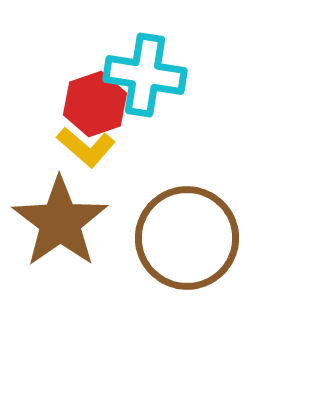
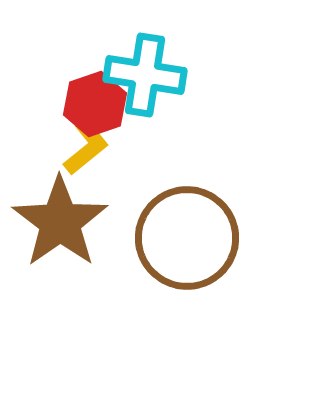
yellow L-shape: rotated 80 degrees counterclockwise
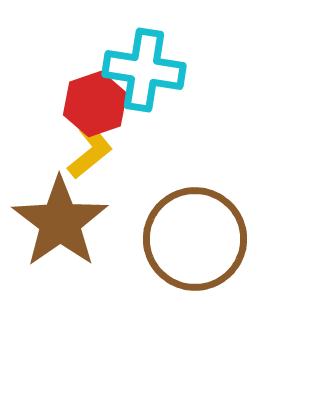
cyan cross: moved 1 px left, 5 px up
yellow L-shape: moved 4 px right, 4 px down
brown circle: moved 8 px right, 1 px down
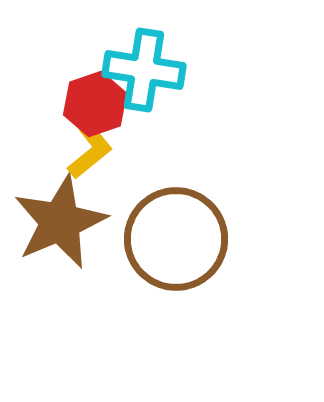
brown star: rotated 12 degrees clockwise
brown circle: moved 19 px left
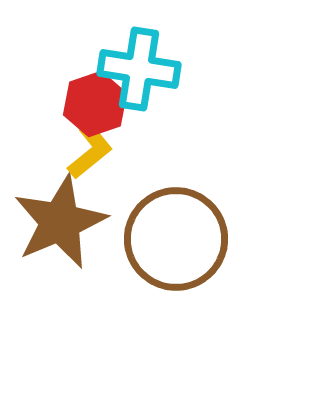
cyan cross: moved 5 px left, 1 px up
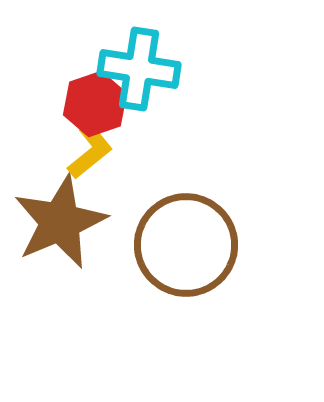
brown circle: moved 10 px right, 6 px down
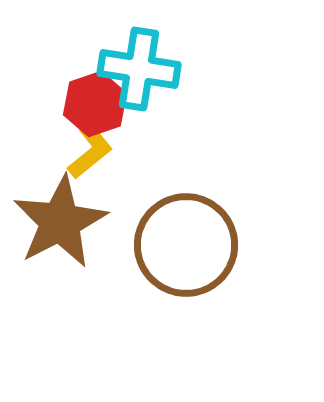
brown star: rotated 4 degrees counterclockwise
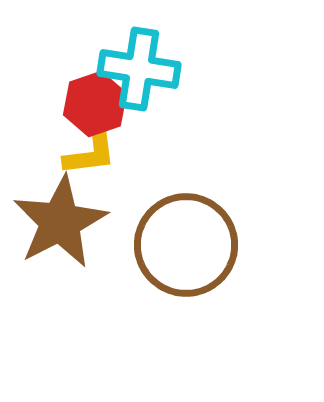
yellow L-shape: moved 3 px down; rotated 32 degrees clockwise
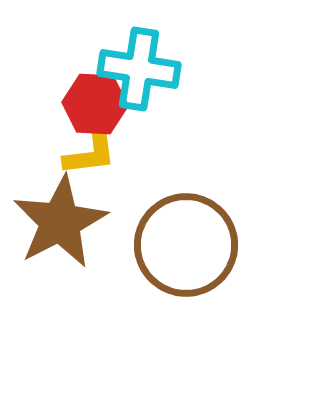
red hexagon: rotated 22 degrees clockwise
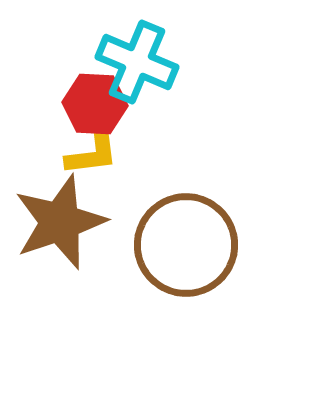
cyan cross: moved 2 px left, 7 px up; rotated 14 degrees clockwise
yellow L-shape: moved 2 px right
brown star: rotated 8 degrees clockwise
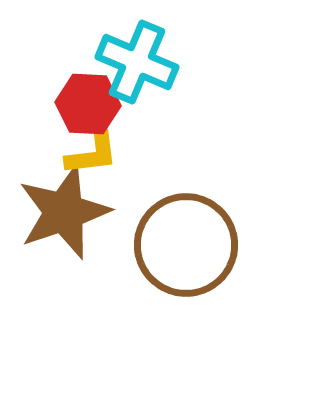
red hexagon: moved 7 px left
brown star: moved 4 px right, 10 px up
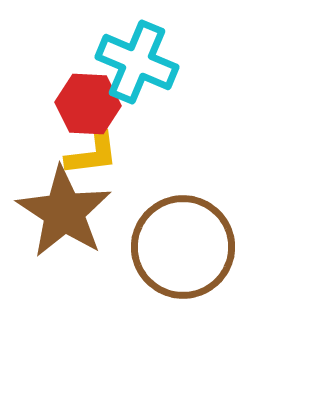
brown star: rotated 20 degrees counterclockwise
brown circle: moved 3 px left, 2 px down
